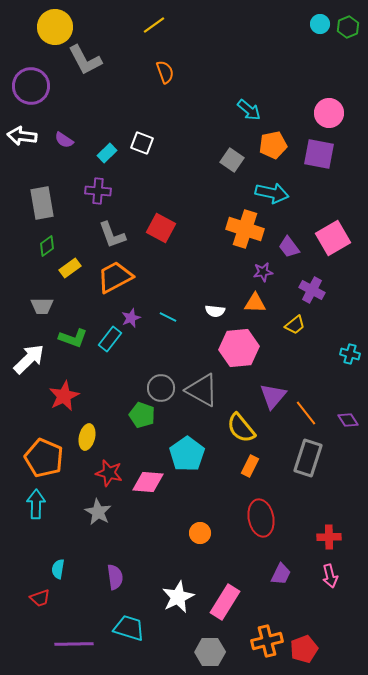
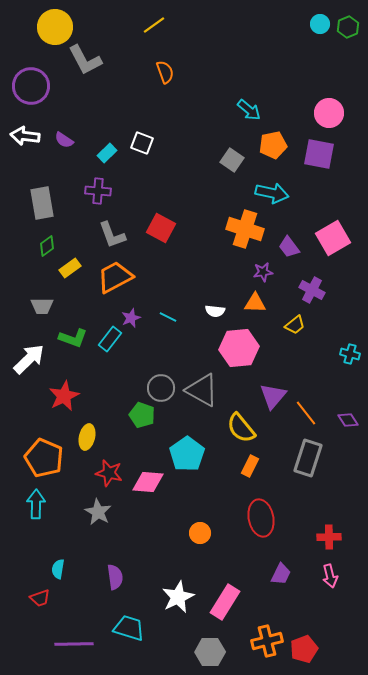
white arrow at (22, 136): moved 3 px right
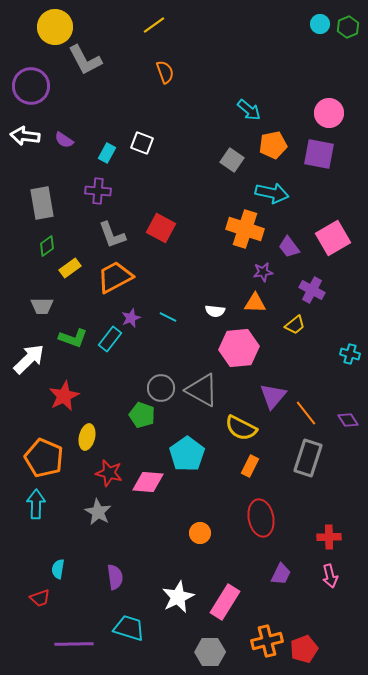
cyan rectangle at (107, 153): rotated 18 degrees counterclockwise
yellow semicircle at (241, 428): rotated 24 degrees counterclockwise
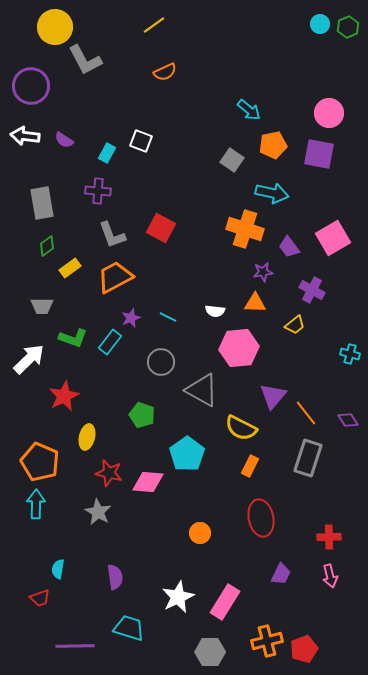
orange semicircle at (165, 72): rotated 85 degrees clockwise
white square at (142, 143): moved 1 px left, 2 px up
cyan rectangle at (110, 339): moved 3 px down
gray circle at (161, 388): moved 26 px up
orange pentagon at (44, 458): moved 4 px left, 4 px down
purple line at (74, 644): moved 1 px right, 2 px down
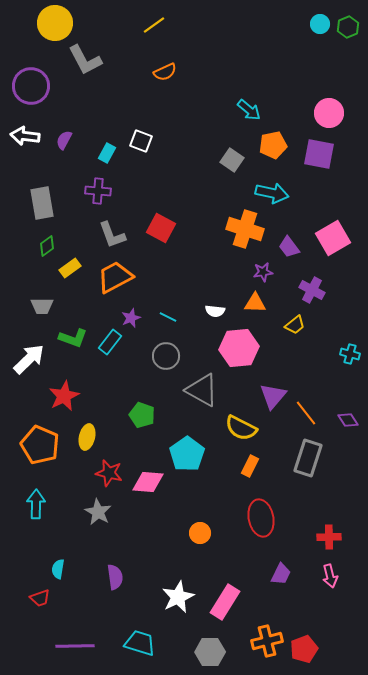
yellow circle at (55, 27): moved 4 px up
purple semicircle at (64, 140): rotated 84 degrees clockwise
gray circle at (161, 362): moved 5 px right, 6 px up
orange pentagon at (40, 462): moved 17 px up
cyan trapezoid at (129, 628): moved 11 px right, 15 px down
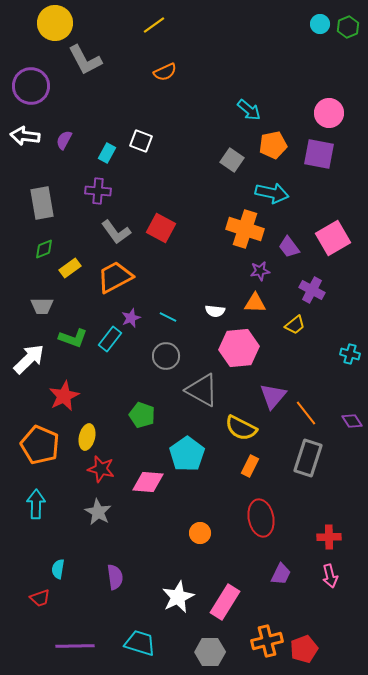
gray L-shape at (112, 235): moved 4 px right, 3 px up; rotated 16 degrees counterclockwise
green diamond at (47, 246): moved 3 px left, 3 px down; rotated 15 degrees clockwise
purple star at (263, 272): moved 3 px left, 1 px up
cyan rectangle at (110, 342): moved 3 px up
purple diamond at (348, 420): moved 4 px right, 1 px down
red star at (109, 473): moved 8 px left, 4 px up
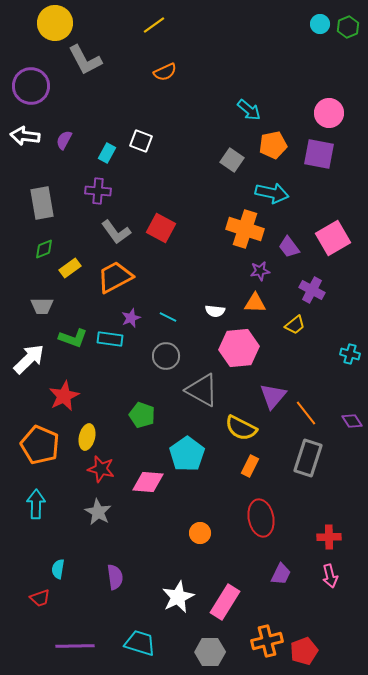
cyan rectangle at (110, 339): rotated 60 degrees clockwise
red pentagon at (304, 649): moved 2 px down
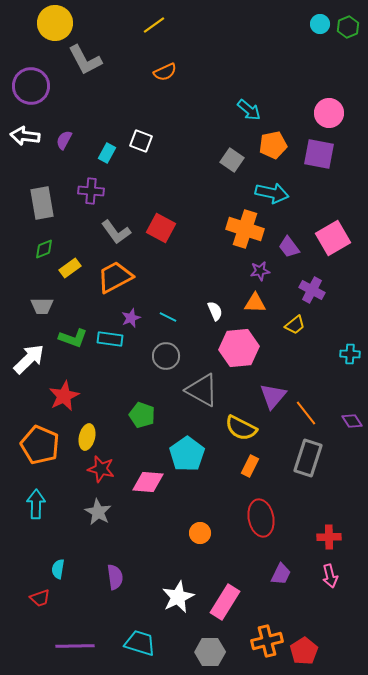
purple cross at (98, 191): moved 7 px left
white semicircle at (215, 311): rotated 120 degrees counterclockwise
cyan cross at (350, 354): rotated 12 degrees counterclockwise
red pentagon at (304, 651): rotated 12 degrees counterclockwise
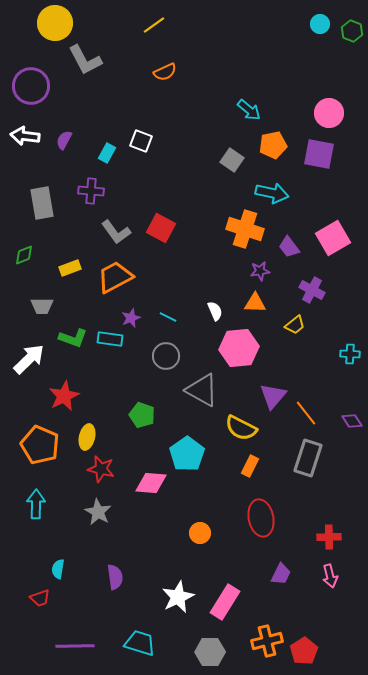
green hexagon at (348, 27): moved 4 px right, 4 px down; rotated 15 degrees counterclockwise
green diamond at (44, 249): moved 20 px left, 6 px down
yellow rectangle at (70, 268): rotated 15 degrees clockwise
pink diamond at (148, 482): moved 3 px right, 1 px down
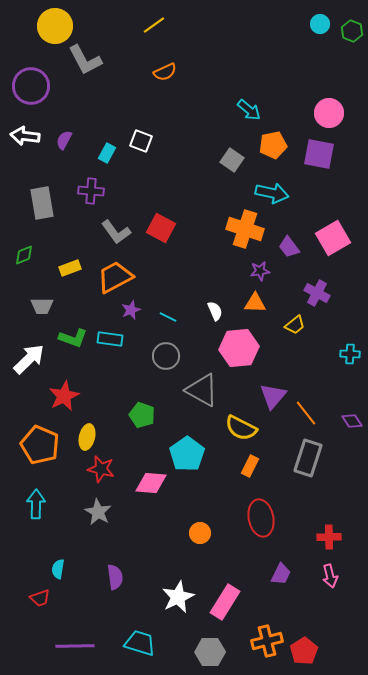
yellow circle at (55, 23): moved 3 px down
purple cross at (312, 290): moved 5 px right, 3 px down
purple star at (131, 318): moved 8 px up
